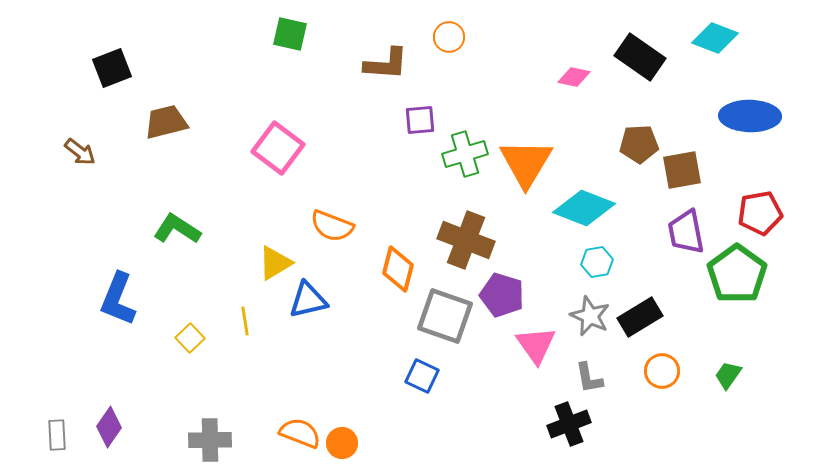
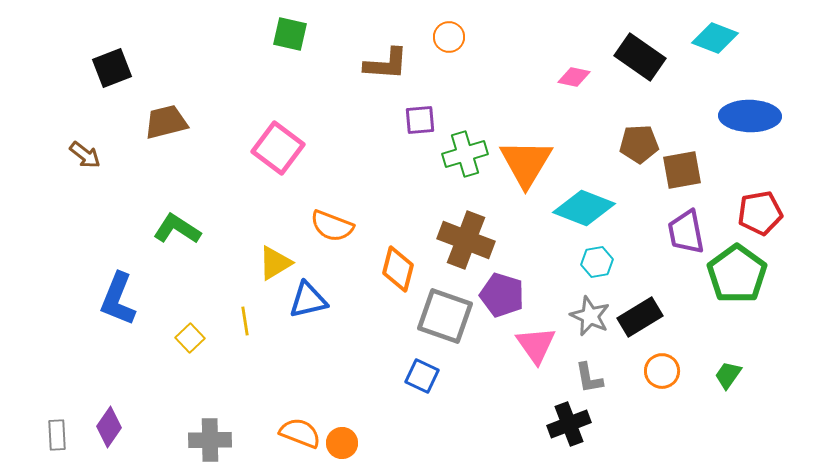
brown arrow at (80, 152): moved 5 px right, 3 px down
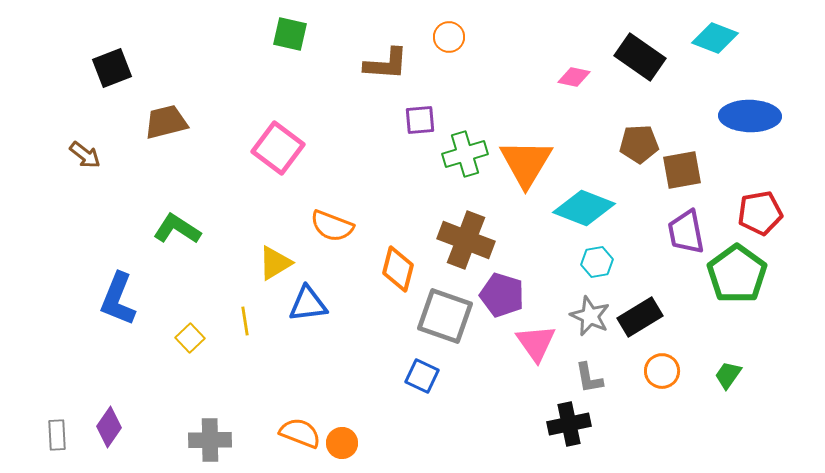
blue triangle at (308, 300): moved 4 px down; rotated 6 degrees clockwise
pink triangle at (536, 345): moved 2 px up
black cross at (569, 424): rotated 9 degrees clockwise
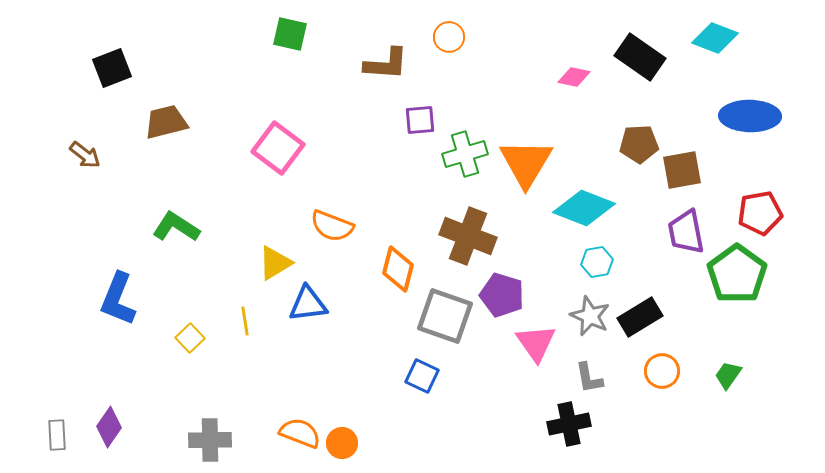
green L-shape at (177, 229): moved 1 px left, 2 px up
brown cross at (466, 240): moved 2 px right, 4 px up
